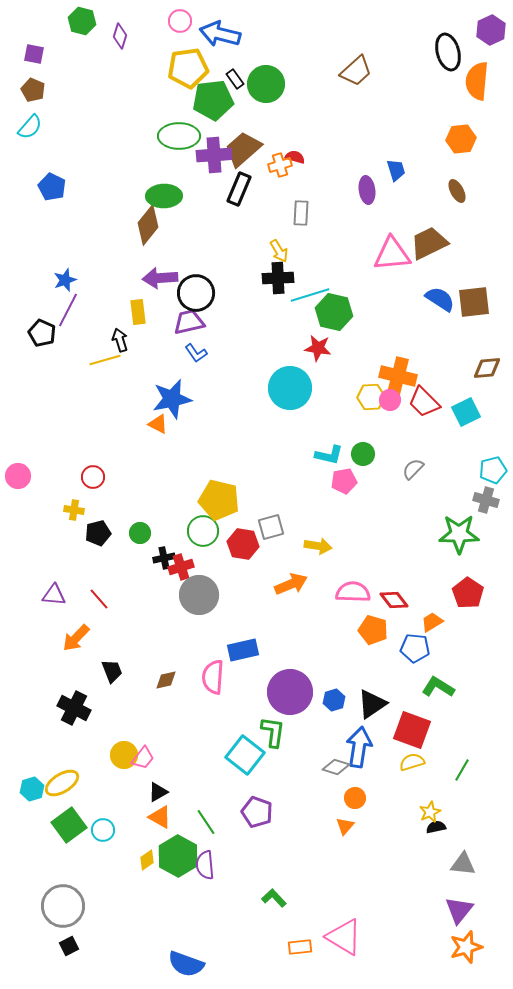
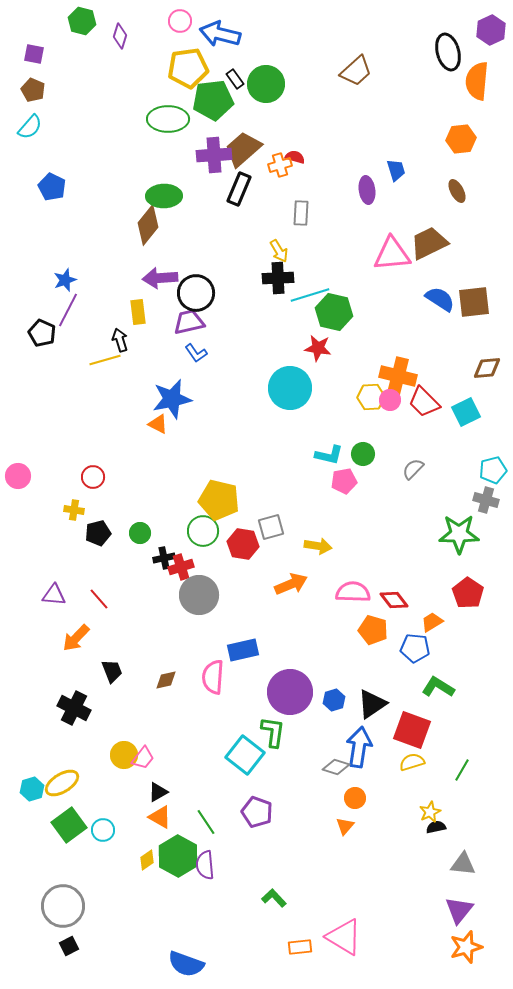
green ellipse at (179, 136): moved 11 px left, 17 px up
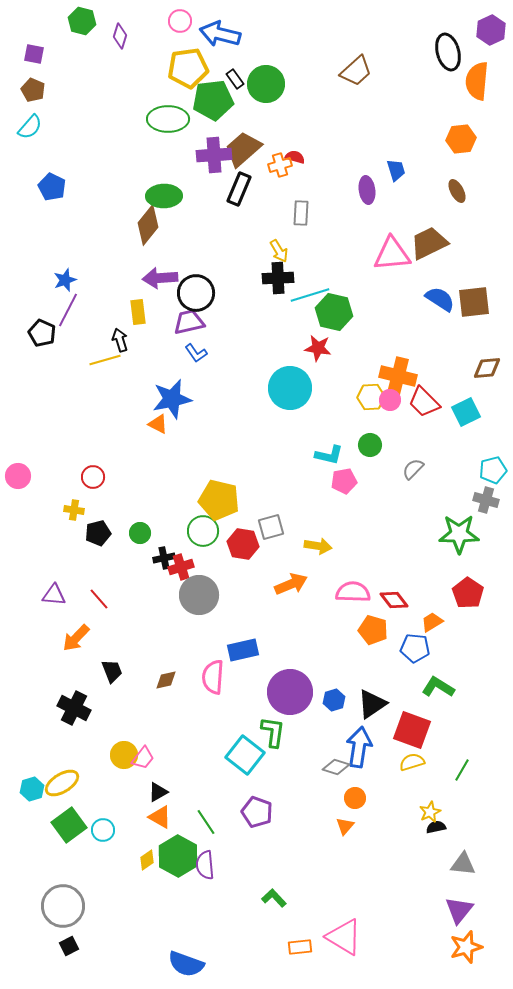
green circle at (363, 454): moved 7 px right, 9 px up
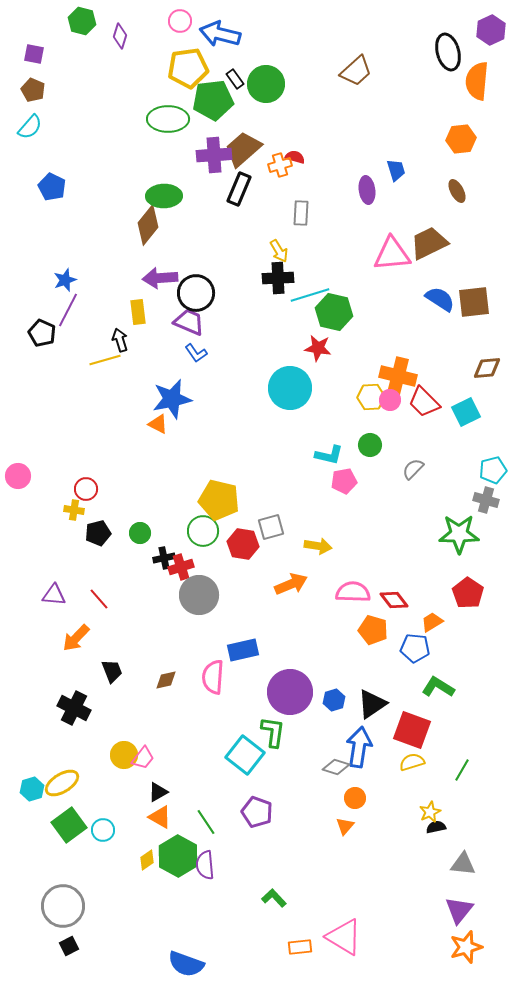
purple trapezoid at (189, 322): rotated 36 degrees clockwise
red circle at (93, 477): moved 7 px left, 12 px down
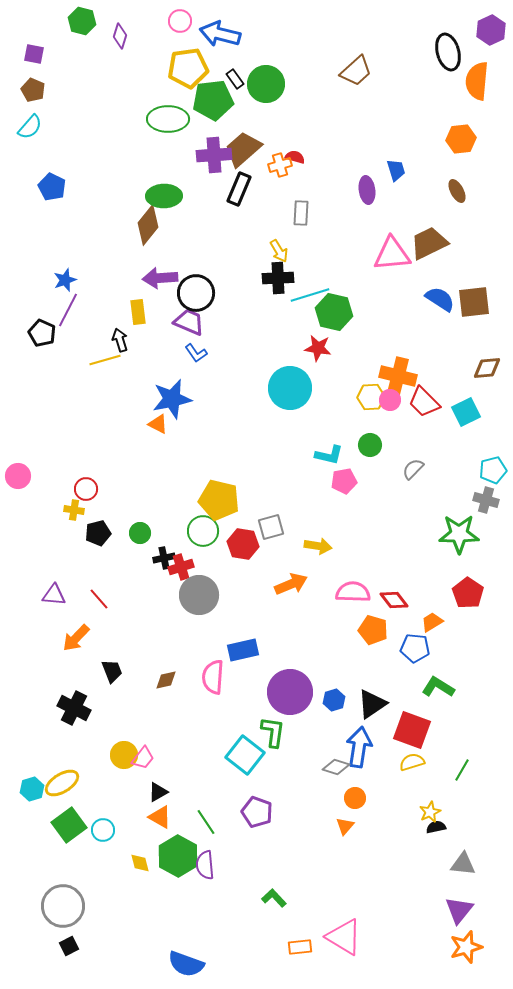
yellow diamond at (147, 860): moved 7 px left, 3 px down; rotated 70 degrees counterclockwise
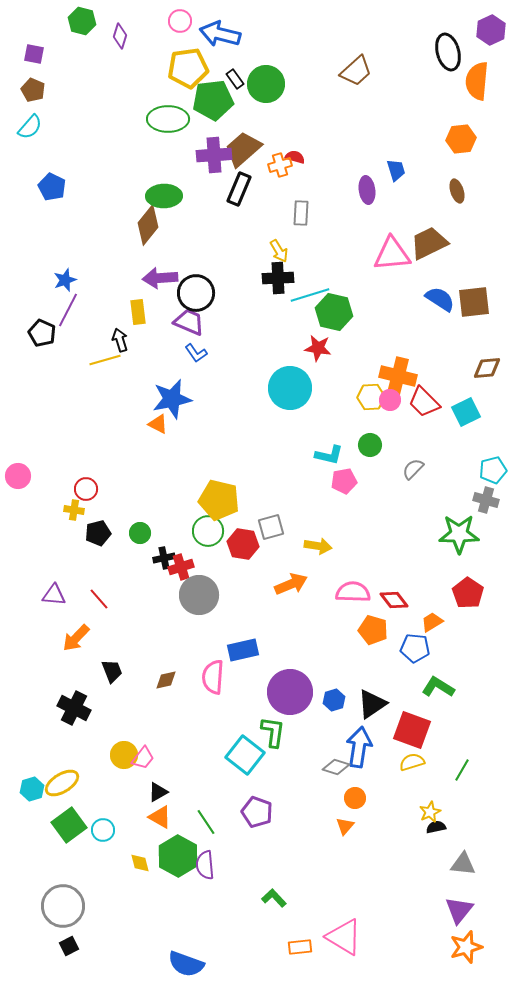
brown ellipse at (457, 191): rotated 10 degrees clockwise
green circle at (203, 531): moved 5 px right
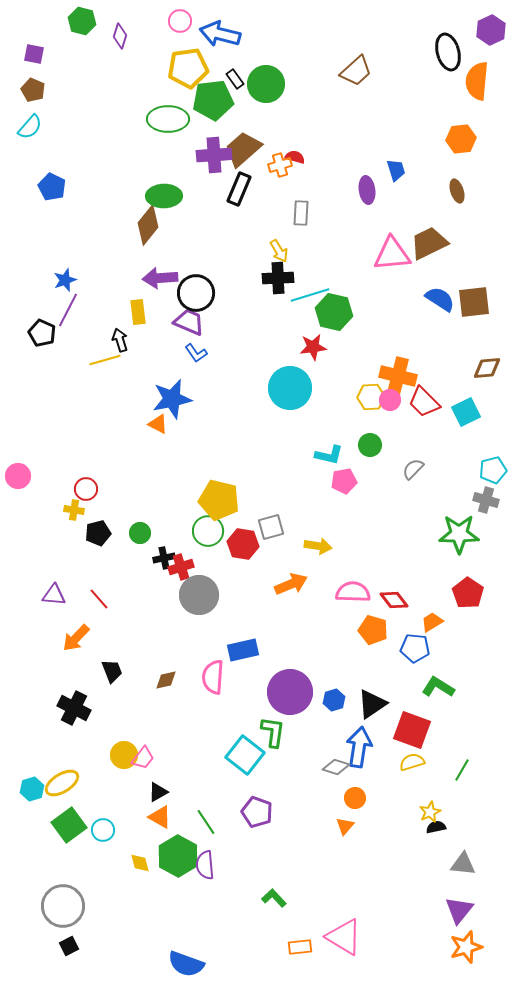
red star at (318, 348): moved 5 px left, 1 px up; rotated 16 degrees counterclockwise
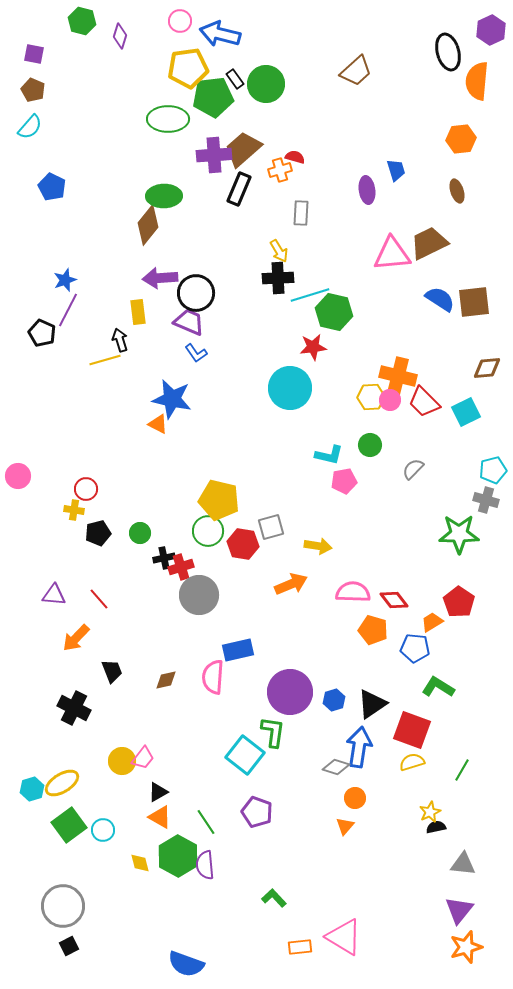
green pentagon at (213, 100): moved 3 px up
orange cross at (280, 165): moved 5 px down
blue star at (172, 399): rotated 24 degrees clockwise
red pentagon at (468, 593): moved 9 px left, 9 px down
blue rectangle at (243, 650): moved 5 px left
yellow circle at (124, 755): moved 2 px left, 6 px down
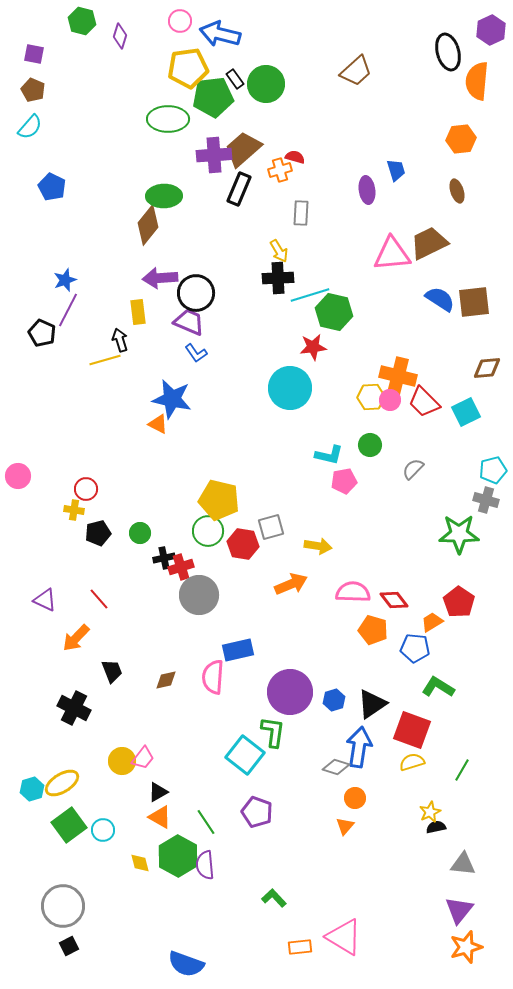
purple triangle at (54, 595): moved 9 px left, 5 px down; rotated 20 degrees clockwise
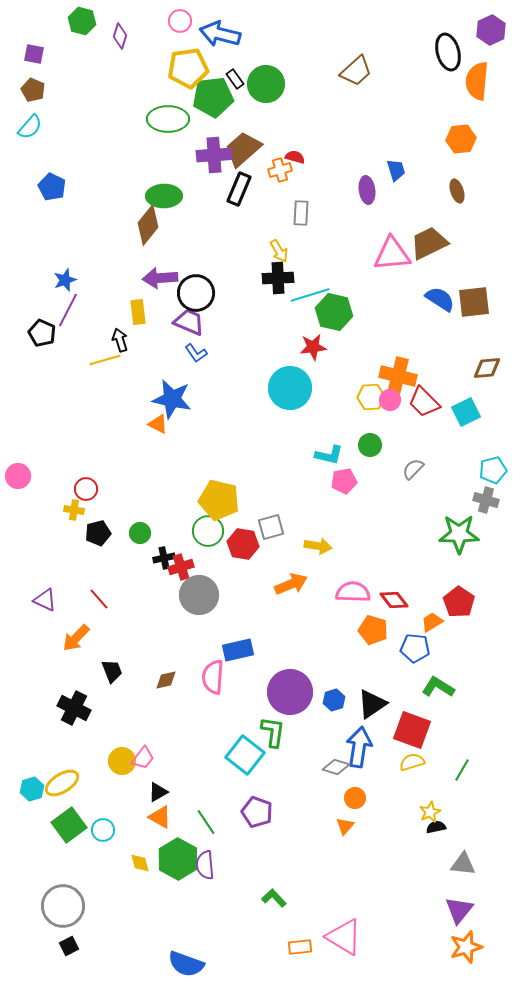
green hexagon at (178, 856): moved 3 px down
